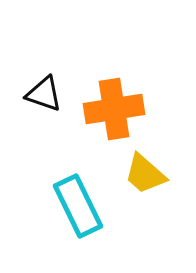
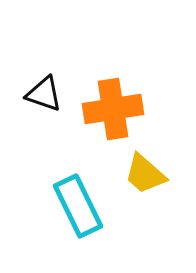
orange cross: moved 1 px left
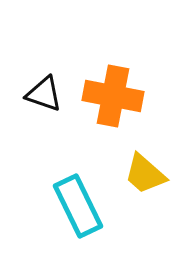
orange cross: moved 13 px up; rotated 20 degrees clockwise
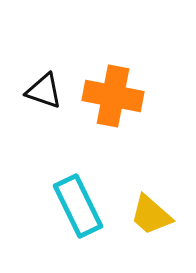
black triangle: moved 3 px up
yellow trapezoid: moved 6 px right, 41 px down
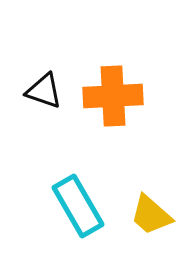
orange cross: rotated 14 degrees counterclockwise
cyan rectangle: rotated 4 degrees counterclockwise
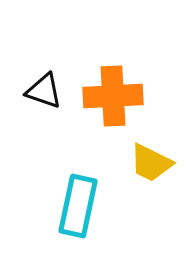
cyan rectangle: rotated 42 degrees clockwise
yellow trapezoid: moved 52 px up; rotated 15 degrees counterclockwise
